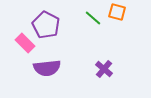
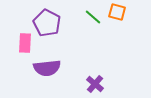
green line: moved 1 px up
purple pentagon: moved 1 px right, 2 px up
pink rectangle: rotated 48 degrees clockwise
purple cross: moved 9 px left, 15 px down
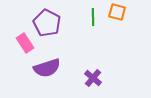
green line: rotated 48 degrees clockwise
pink rectangle: rotated 36 degrees counterclockwise
purple semicircle: rotated 12 degrees counterclockwise
purple cross: moved 2 px left, 6 px up
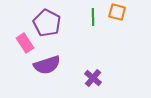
purple semicircle: moved 3 px up
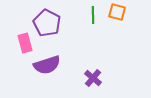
green line: moved 2 px up
pink rectangle: rotated 18 degrees clockwise
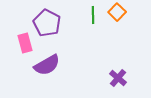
orange square: rotated 30 degrees clockwise
purple semicircle: rotated 12 degrees counterclockwise
purple cross: moved 25 px right
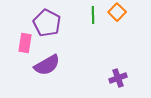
pink rectangle: rotated 24 degrees clockwise
purple cross: rotated 30 degrees clockwise
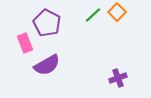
green line: rotated 48 degrees clockwise
pink rectangle: rotated 30 degrees counterclockwise
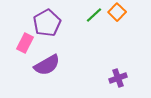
green line: moved 1 px right
purple pentagon: rotated 16 degrees clockwise
pink rectangle: rotated 48 degrees clockwise
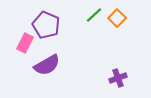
orange square: moved 6 px down
purple pentagon: moved 1 px left, 2 px down; rotated 20 degrees counterclockwise
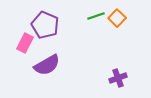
green line: moved 2 px right, 1 px down; rotated 24 degrees clockwise
purple pentagon: moved 1 px left
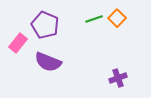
green line: moved 2 px left, 3 px down
pink rectangle: moved 7 px left; rotated 12 degrees clockwise
purple semicircle: moved 1 px right, 3 px up; rotated 52 degrees clockwise
